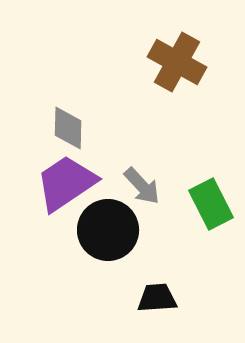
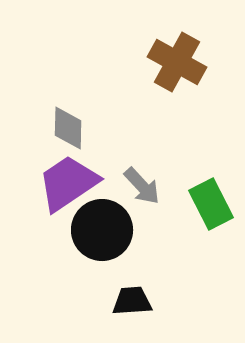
purple trapezoid: moved 2 px right
black circle: moved 6 px left
black trapezoid: moved 25 px left, 3 px down
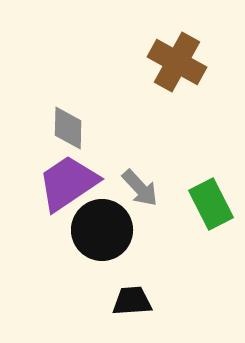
gray arrow: moved 2 px left, 2 px down
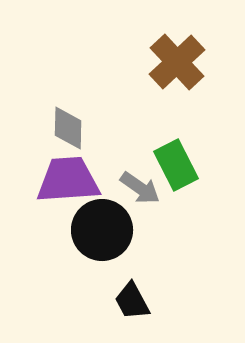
brown cross: rotated 18 degrees clockwise
purple trapezoid: moved 3 px up; rotated 30 degrees clockwise
gray arrow: rotated 12 degrees counterclockwise
green rectangle: moved 35 px left, 39 px up
black trapezoid: rotated 114 degrees counterclockwise
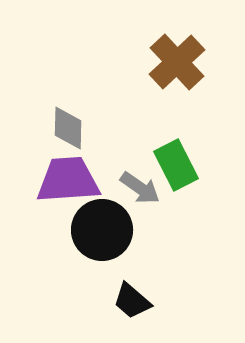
black trapezoid: rotated 21 degrees counterclockwise
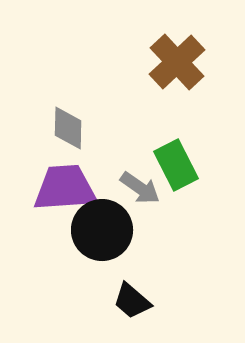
purple trapezoid: moved 3 px left, 8 px down
